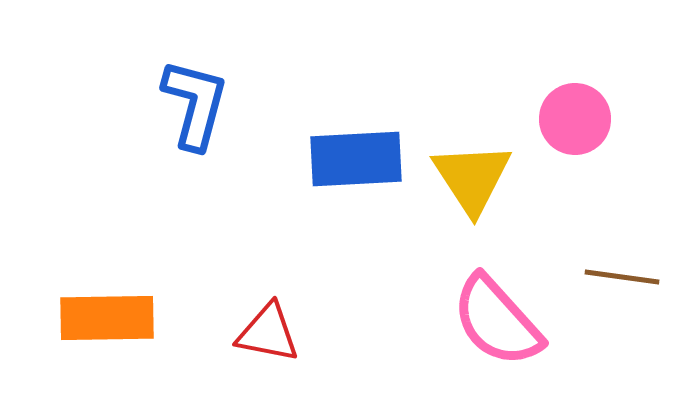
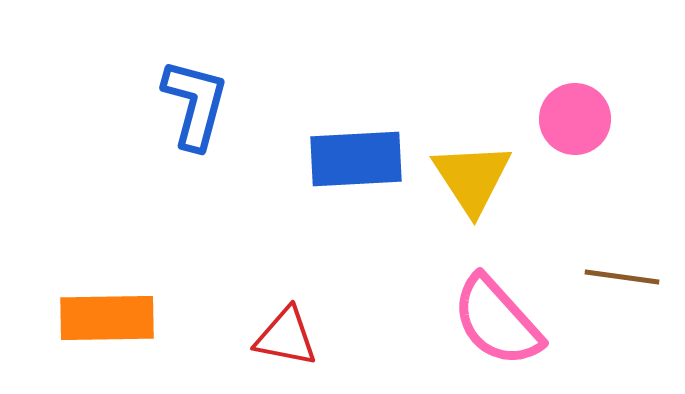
red triangle: moved 18 px right, 4 px down
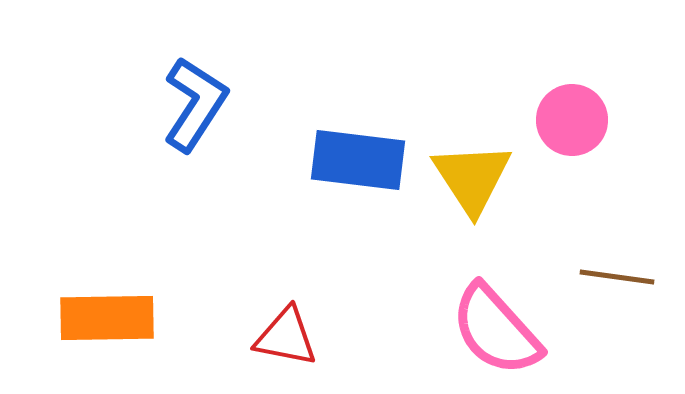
blue L-shape: rotated 18 degrees clockwise
pink circle: moved 3 px left, 1 px down
blue rectangle: moved 2 px right, 1 px down; rotated 10 degrees clockwise
brown line: moved 5 px left
pink semicircle: moved 1 px left, 9 px down
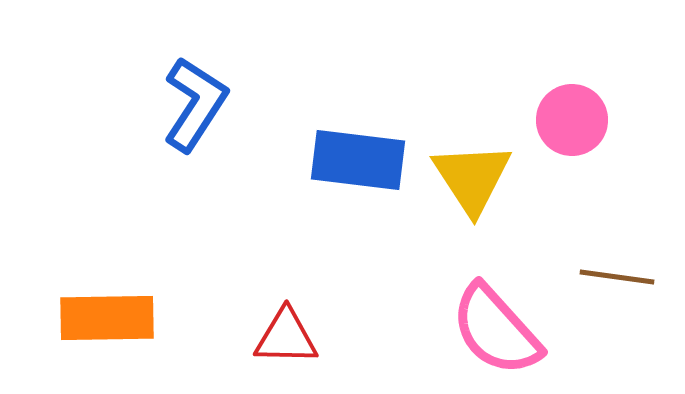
red triangle: rotated 10 degrees counterclockwise
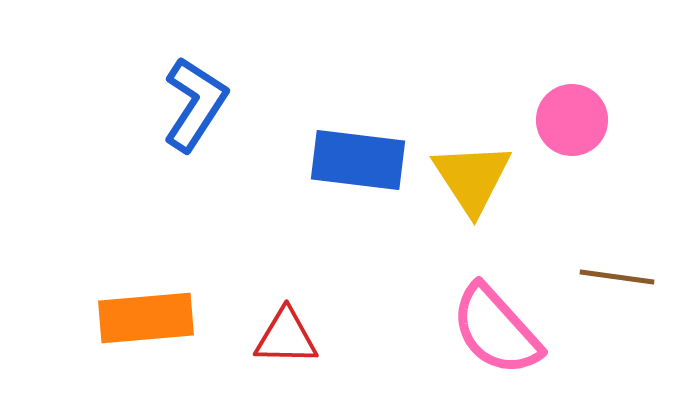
orange rectangle: moved 39 px right; rotated 4 degrees counterclockwise
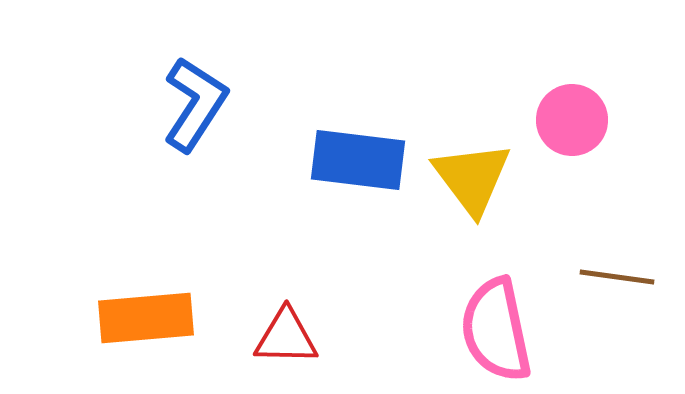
yellow triangle: rotated 4 degrees counterclockwise
pink semicircle: rotated 30 degrees clockwise
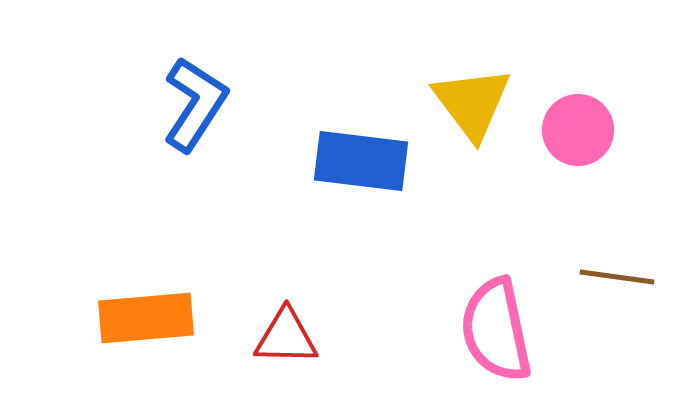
pink circle: moved 6 px right, 10 px down
blue rectangle: moved 3 px right, 1 px down
yellow triangle: moved 75 px up
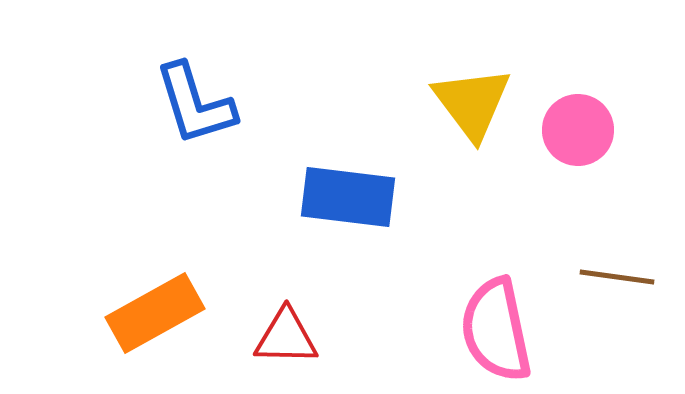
blue L-shape: rotated 130 degrees clockwise
blue rectangle: moved 13 px left, 36 px down
orange rectangle: moved 9 px right, 5 px up; rotated 24 degrees counterclockwise
